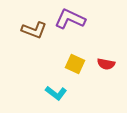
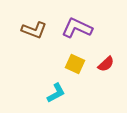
purple L-shape: moved 7 px right, 9 px down
red semicircle: rotated 54 degrees counterclockwise
cyan L-shape: rotated 65 degrees counterclockwise
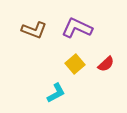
yellow square: rotated 24 degrees clockwise
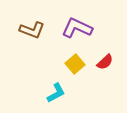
brown L-shape: moved 2 px left
red semicircle: moved 1 px left, 2 px up
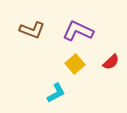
purple L-shape: moved 1 px right, 3 px down
red semicircle: moved 6 px right
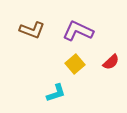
cyan L-shape: rotated 10 degrees clockwise
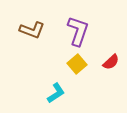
purple L-shape: rotated 84 degrees clockwise
yellow square: moved 2 px right
cyan L-shape: rotated 15 degrees counterclockwise
